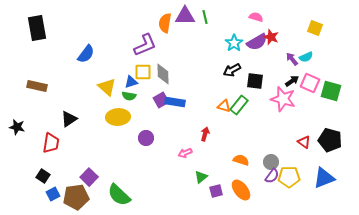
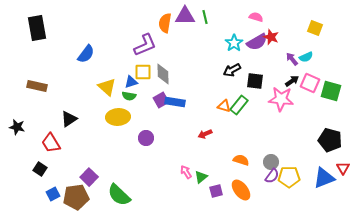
pink star at (283, 99): moved 2 px left; rotated 10 degrees counterclockwise
red arrow at (205, 134): rotated 128 degrees counterclockwise
red triangle at (304, 142): moved 39 px right, 26 px down; rotated 24 degrees clockwise
red trapezoid at (51, 143): rotated 140 degrees clockwise
pink arrow at (185, 153): moved 1 px right, 19 px down; rotated 80 degrees clockwise
black square at (43, 176): moved 3 px left, 7 px up
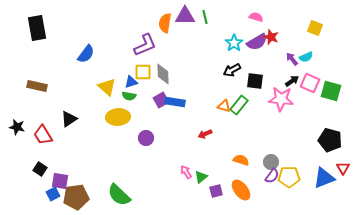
red trapezoid at (51, 143): moved 8 px left, 8 px up
purple square at (89, 177): moved 29 px left, 4 px down; rotated 36 degrees counterclockwise
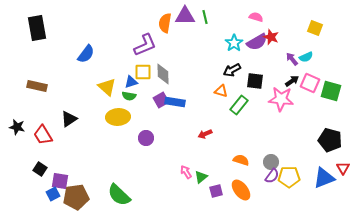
orange triangle at (224, 106): moved 3 px left, 15 px up
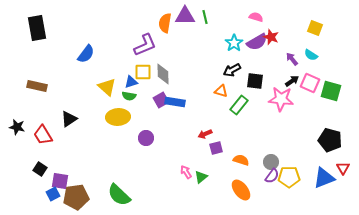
cyan semicircle at (306, 57): moved 5 px right, 2 px up; rotated 56 degrees clockwise
purple square at (216, 191): moved 43 px up
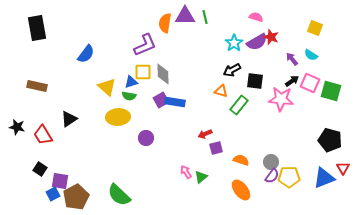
brown pentagon at (76, 197): rotated 20 degrees counterclockwise
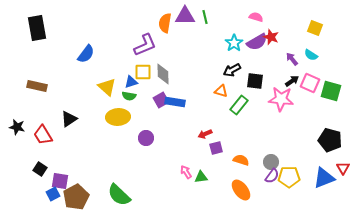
green triangle at (201, 177): rotated 32 degrees clockwise
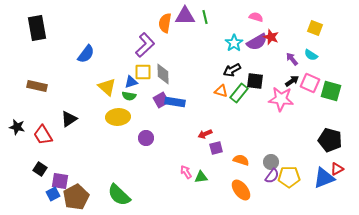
purple L-shape at (145, 45): rotated 20 degrees counterclockwise
green rectangle at (239, 105): moved 12 px up
red triangle at (343, 168): moved 6 px left, 1 px down; rotated 32 degrees clockwise
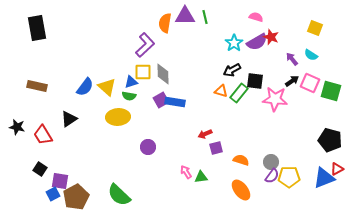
blue semicircle at (86, 54): moved 1 px left, 33 px down
pink star at (281, 99): moved 6 px left
purple circle at (146, 138): moved 2 px right, 9 px down
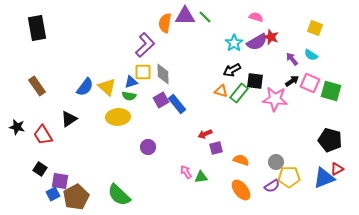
green line at (205, 17): rotated 32 degrees counterclockwise
brown rectangle at (37, 86): rotated 42 degrees clockwise
blue rectangle at (175, 102): moved 2 px right, 2 px down; rotated 42 degrees clockwise
gray circle at (271, 162): moved 5 px right
purple semicircle at (272, 176): moved 10 px down; rotated 21 degrees clockwise
